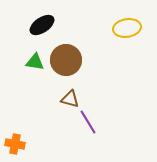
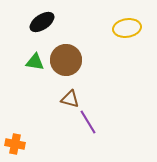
black ellipse: moved 3 px up
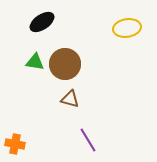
brown circle: moved 1 px left, 4 px down
purple line: moved 18 px down
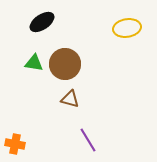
green triangle: moved 1 px left, 1 px down
